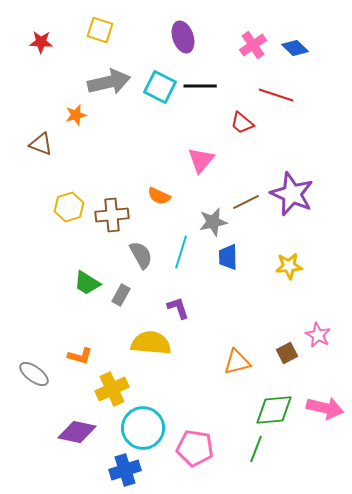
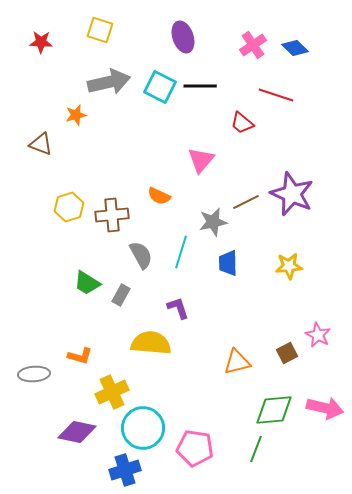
blue trapezoid: moved 6 px down
gray ellipse: rotated 40 degrees counterclockwise
yellow cross: moved 3 px down
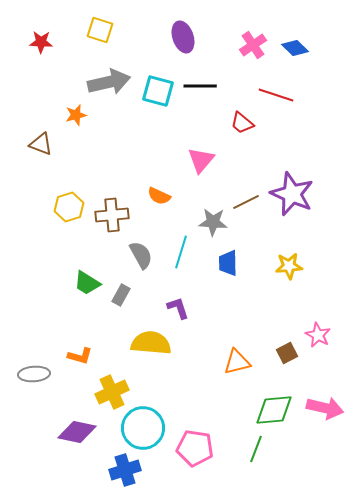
cyan square: moved 2 px left, 4 px down; rotated 12 degrees counterclockwise
gray star: rotated 16 degrees clockwise
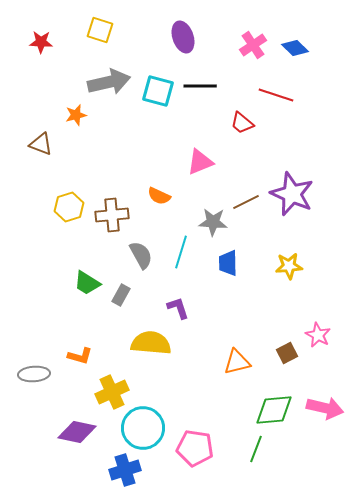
pink triangle: moved 1 px left, 2 px down; rotated 28 degrees clockwise
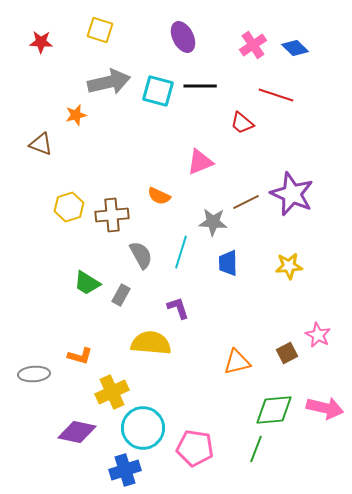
purple ellipse: rotated 8 degrees counterclockwise
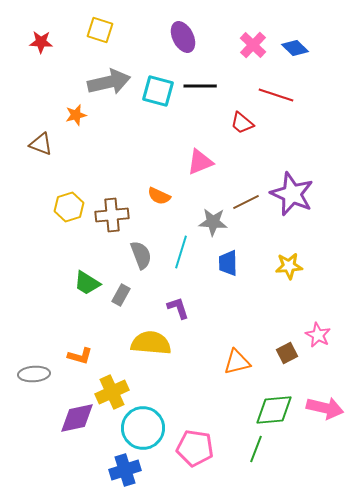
pink cross: rotated 12 degrees counterclockwise
gray semicircle: rotated 8 degrees clockwise
purple diamond: moved 14 px up; rotated 24 degrees counterclockwise
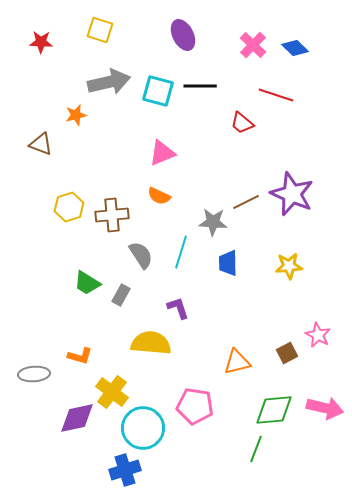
purple ellipse: moved 2 px up
pink triangle: moved 38 px left, 9 px up
gray semicircle: rotated 12 degrees counterclockwise
yellow cross: rotated 28 degrees counterclockwise
pink pentagon: moved 42 px up
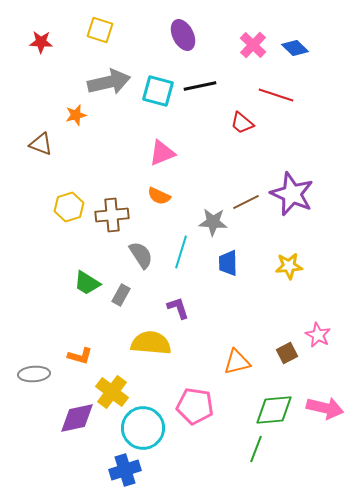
black line: rotated 12 degrees counterclockwise
